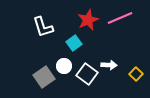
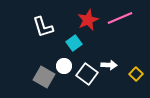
gray square: rotated 25 degrees counterclockwise
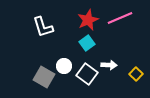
cyan square: moved 13 px right
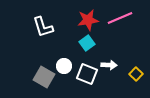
red star: rotated 15 degrees clockwise
white square: rotated 15 degrees counterclockwise
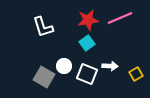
white arrow: moved 1 px right, 1 px down
yellow square: rotated 16 degrees clockwise
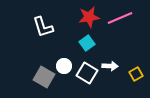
red star: moved 1 px right, 3 px up
white square: moved 1 px up; rotated 10 degrees clockwise
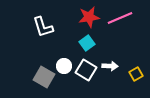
white square: moved 1 px left, 3 px up
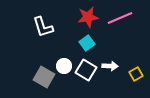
red star: moved 1 px left
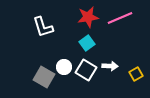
white circle: moved 1 px down
